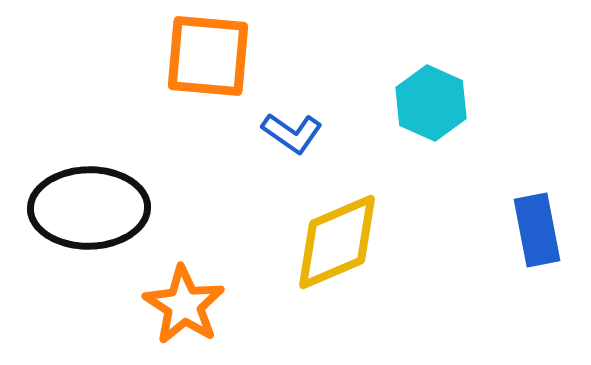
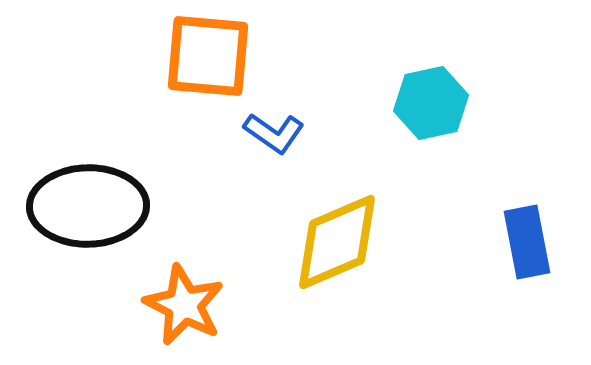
cyan hexagon: rotated 24 degrees clockwise
blue L-shape: moved 18 px left
black ellipse: moved 1 px left, 2 px up
blue rectangle: moved 10 px left, 12 px down
orange star: rotated 6 degrees counterclockwise
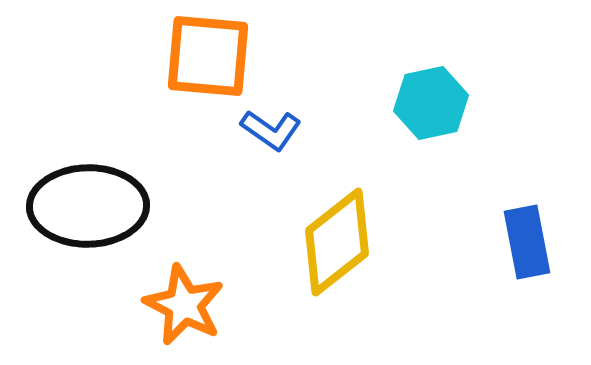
blue L-shape: moved 3 px left, 3 px up
yellow diamond: rotated 15 degrees counterclockwise
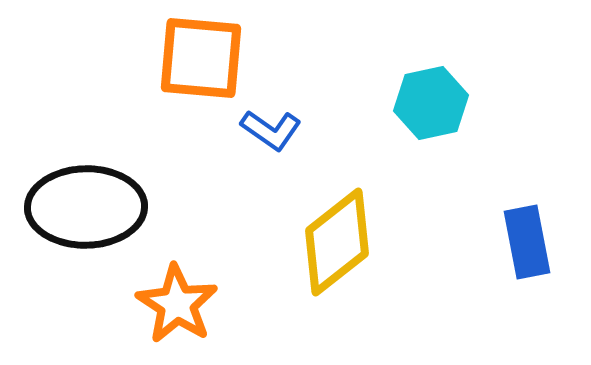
orange square: moved 7 px left, 2 px down
black ellipse: moved 2 px left, 1 px down
orange star: moved 7 px left, 1 px up; rotated 6 degrees clockwise
